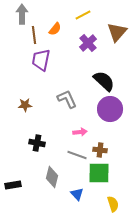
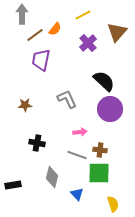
brown line: moved 1 px right; rotated 60 degrees clockwise
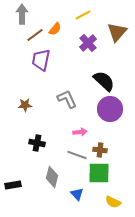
yellow semicircle: moved 2 px up; rotated 133 degrees clockwise
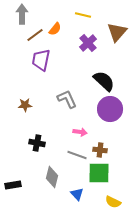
yellow line: rotated 42 degrees clockwise
pink arrow: rotated 16 degrees clockwise
